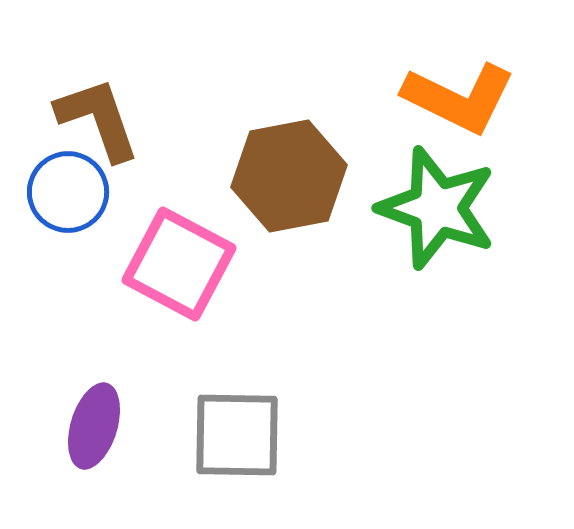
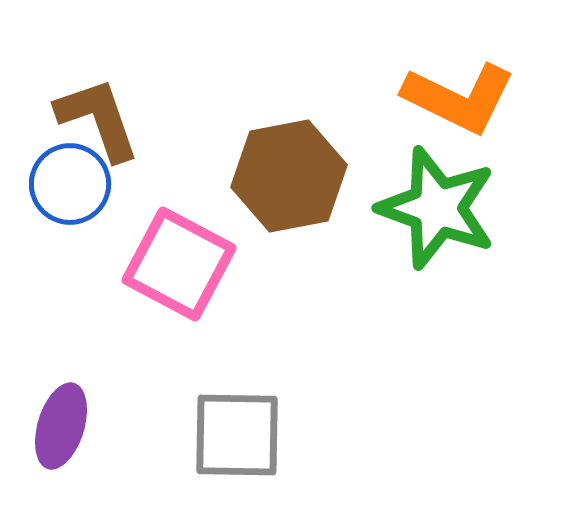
blue circle: moved 2 px right, 8 px up
purple ellipse: moved 33 px left
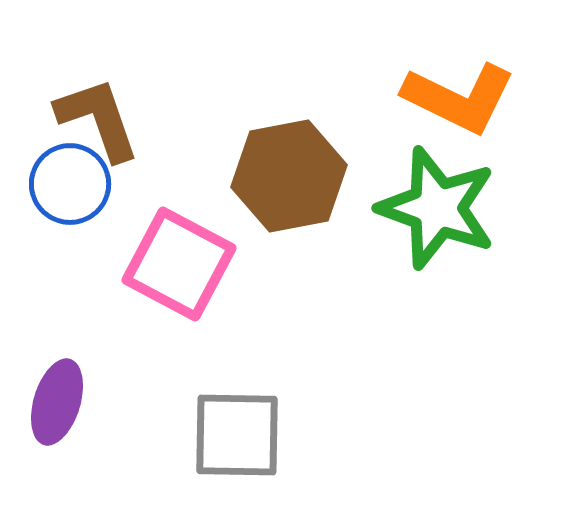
purple ellipse: moved 4 px left, 24 px up
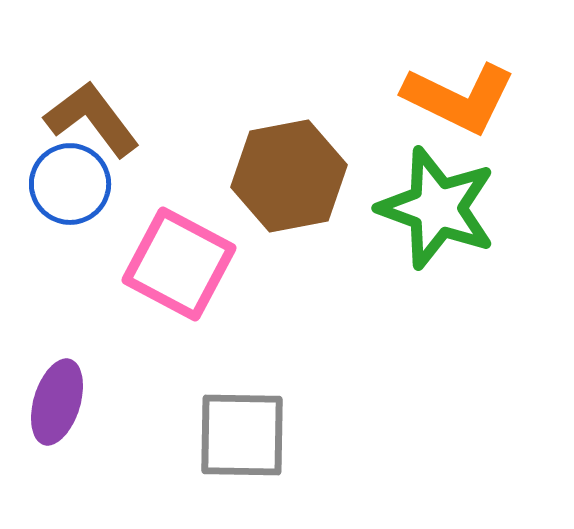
brown L-shape: moved 6 px left; rotated 18 degrees counterclockwise
gray square: moved 5 px right
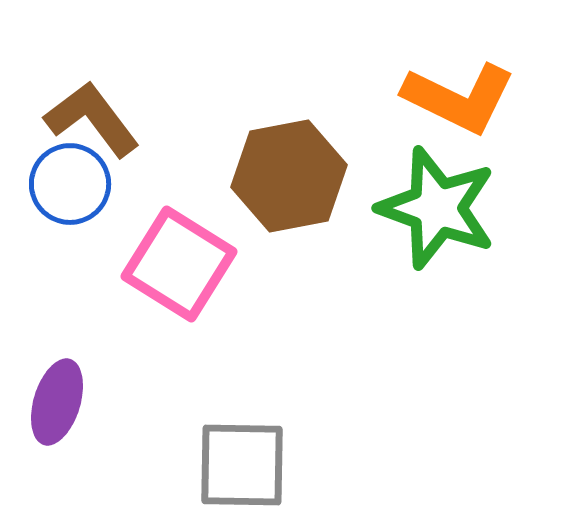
pink square: rotated 4 degrees clockwise
gray square: moved 30 px down
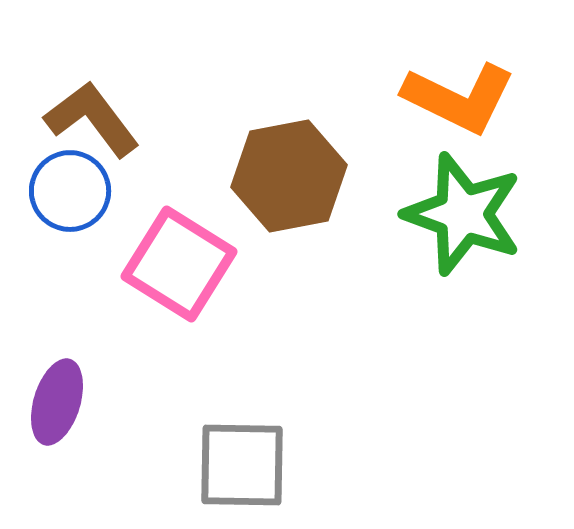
blue circle: moved 7 px down
green star: moved 26 px right, 6 px down
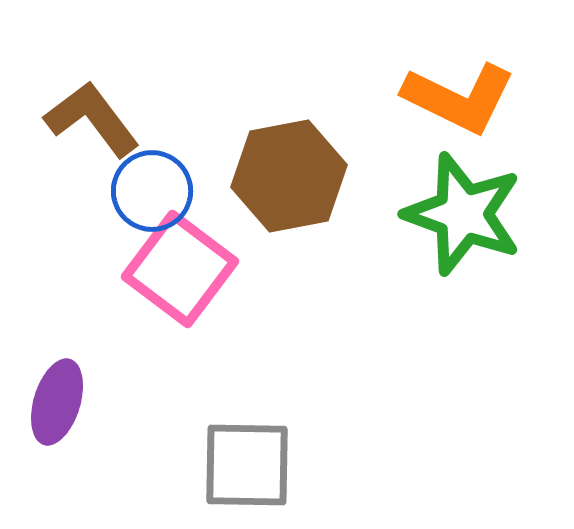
blue circle: moved 82 px right
pink square: moved 1 px right, 5 px down; rotated 5 degrees clockwise
gray square: moved 5 px right
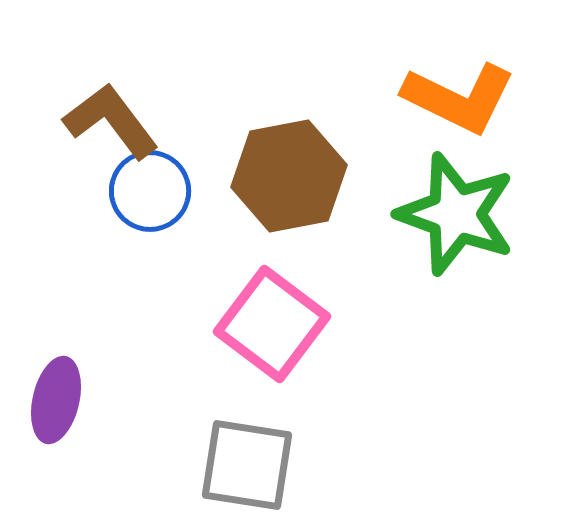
brown L-shape: moved 19 px right, 2 px down
blue circle: moved 2 px left
green star: moved 7 px left
pink square: moved 92 px right, 55 px down
purple ellipse: moved 1 px left, 2 px up; rotated 4 degrees counterclockwise
gray square: rotated 8 degrees clockwise
